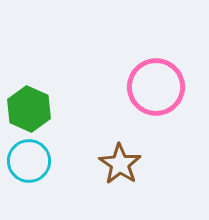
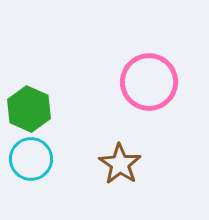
pink circle: moved 7 px left, 5 px up
cyan circle: moved 2 px right, 2 px up
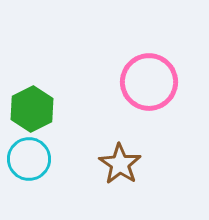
green hexagon: moved 3 px right; rotated 9 degrees clockwise
cyan circle: moved 2 px left
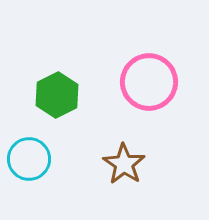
green hexagon: moved 25 px right, 14 px up
brown star: moved 4 px right
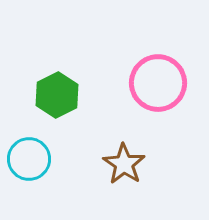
pink circle: moved 9 px right, 1 px down
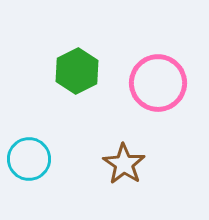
green hexagon: moved 20 px right, 24 px up
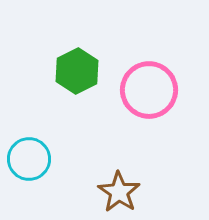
pink circle: moved 9 px left, 7 px down
brown star: moved 5 px left, 28 px down
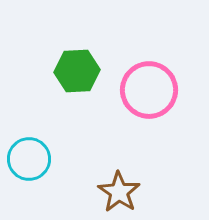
green hexagon: rotated 24 degrees clockwise
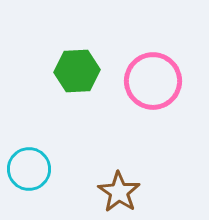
pink circle: moved 4 px right, 9 px up
cyan circle: moved 10 px down
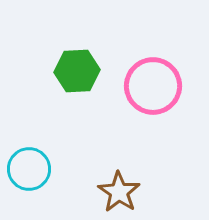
pink circle: moved 5 px down
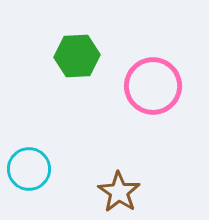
green hexagon: moved 15 px up
